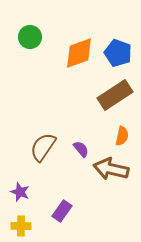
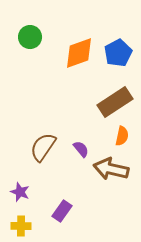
blue pentagon: rotated 24 degrees clockwise
brown rectangle: moved 7 px down
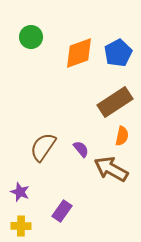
green circle: moved 1 px right
brown arrow: rotated 16 degrees clockwise
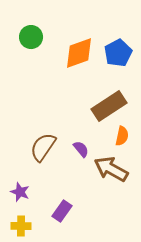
brown rectangle: moved 6 px left, 4 px down
